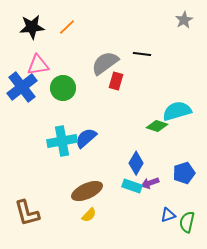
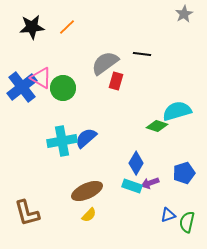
gray star: moved 6 px up
pink triangle: moved 3 px right, 13 px down; rotated 40 degrees clockwise
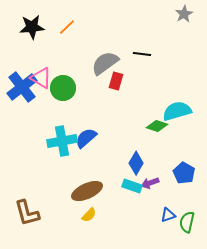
blue pentagon: rotated 25 degrees counterclockwise
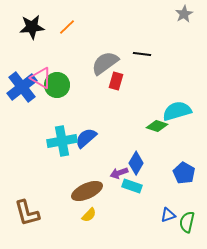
green circle: moved 6 px left, 3 px up
purple arrow: moved 31 px left, 10 px up
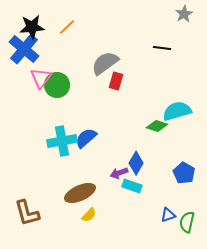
black line: moved 20 px right, 6 px up
pink triangle: rotated 35 degrees clockwise
blue cross: moved 2 px right, 38 px up; rotated 12 degrees counterclockwise
brown ellipse: moved 7 px left, 2 px down
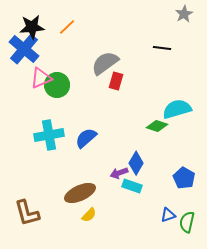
pink triangle: rotated 30 degrees clockwise
cyan semicircle: moved 2 px up
cyan cross: moved 13 px left, 6 px up
blue pentagon: moved 5 px down
